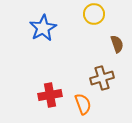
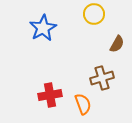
brown semicircle: rotated 48 degrees clockwise
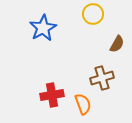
yellow circle: moved 1 px left
red cross: moved 2 px right
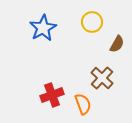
yellow circle: moved 1 px left, 8 px down
brown cross: rotated 30 degrees counterclockwise
red cross: rotated 10 degrees counterclockwise
